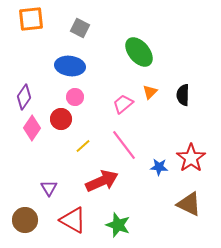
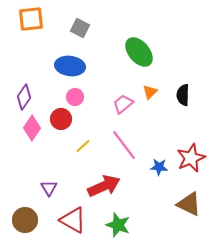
red star: rotated 12 degrees clockwise
red arrow: moved 2 px right, 5 px down
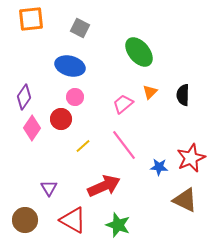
blue ellipse: rotated 8 degrees clockwise
brown triangle: moved 4 px left, 4 px up
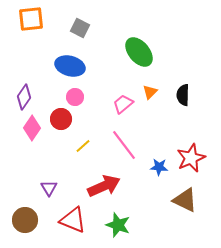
red triangle: rotated 8 degrees counterclockwise
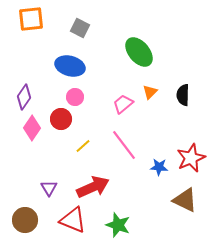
red arrow: moved 11 px left, 1 px down
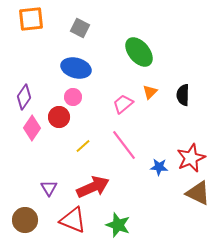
blue ellipse: moved 6 px right, 2 px down
pink circle: moved 2 px left
red circle: moved 2 px left, 2 px up
brown triangle: moved 13 px right, 7 px up
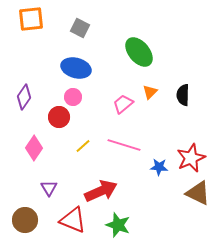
pink diamond: moved 2 px right, 20 px down
pink line: rotated 36 degrees counterclockwise
red arrow: moved 8 px right, 4 px down
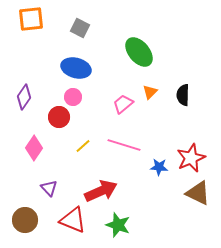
purple triangle: rotated 12 degrees counterclockwise
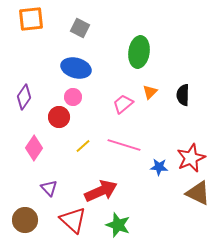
green ellipse: rotated 48 degrees clockwise
red triangle: rotated 20 degrees clockwise
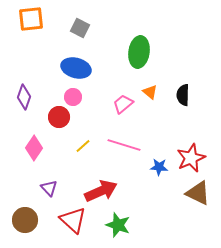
orange triangle: rotated 35 degrees counterclockwise
purple diamond: rotated 15 degrees counterclockwise
